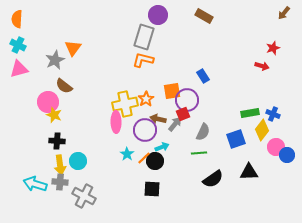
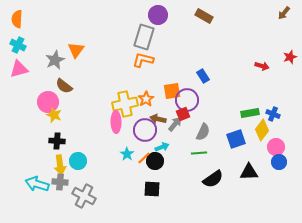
orange triangle at (73, 48): moved 3 px right, 2 px down
red star at (273, 48): moved 17 px right, 9 px down
blue circle at (287, 155): moved 8 px left, 7 px down
cyan arrow at (35, 184): moved 2 px right
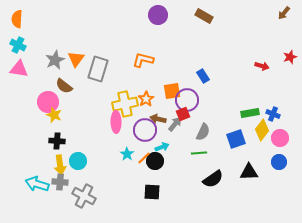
gray rectangle at (144, 37): moved 46 px left, 32 px down
orange triangle at (76, 50): moved 9 px down
pink triangle at (19, 69): rotated 24 degrees clockwise
pink circle at (276, 147): moved 4 px right, 9 px up
black square at (152, 189): moved 3 px down
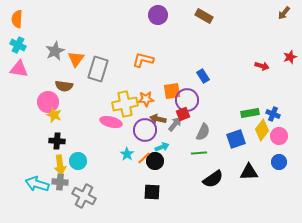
gray star at (55, 60): moved 9 px up
brown semicircle at (64, 86): rotated 30 degrees counterclockwise
orange star at (146, 99): rotated 28 degrees clockwise
pink ellipse at (116, 122): moved 5 px left; rotated 75 degrees counterclockwise
pink circle at (280, 138): moved 1 px left, 2 px up
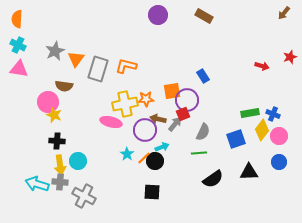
orange L-shape at (143, 60): moved 17 px left, 6 px down
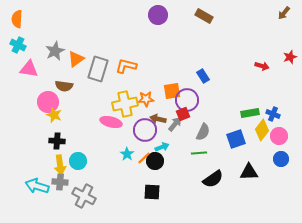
orange triangle at (76, 59): rotated 18 degrees clockwise
pink triangle at (19, 69): moved 10 px right
blue circle at (279, 162): moved 2 px right, 3 px up
cyan arrow at (37, 184): moved 2 px down
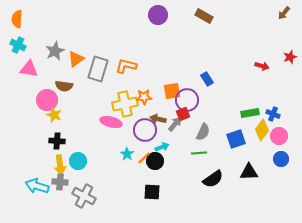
blue rectangle at (203, 76): moved 4 px right, 3 px down
orange star at (146, 99): moved 2 px left, 2 px up
pink circle at (48, 102): moved 1 px left, 2 px up
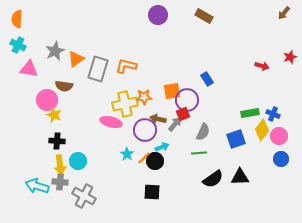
black triangle at (249, 172): moved 9 px left, 5 px down
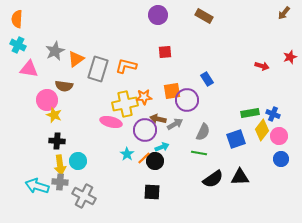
red square at (183, 114): moved 18 px left, 62 px up; rotated 16 degrees clockwise
gray arrow at (175, 124): rotated 21 degrees clockwise
green line at (199, 153): rotated 14 degrees clockwise
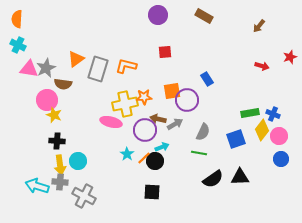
brown arrow at (284, 13): moved 25 px left, 13 px down
gray star at (55, 51): moved 9 px left, 17 px down
brown semicircle at (64, 86): moved 1 px left, 2 px up
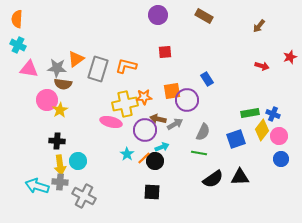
gray star at (46, 68): moved 11 px right; rotated 30 degrees clockwise
yellow star at (54, 115): moved 6 px right, 5 px up; rotated 21 degrees clockwise
